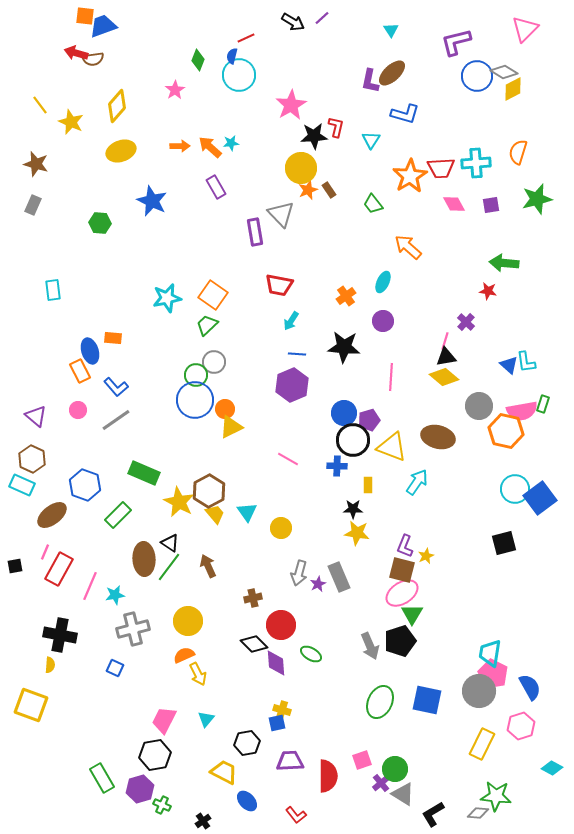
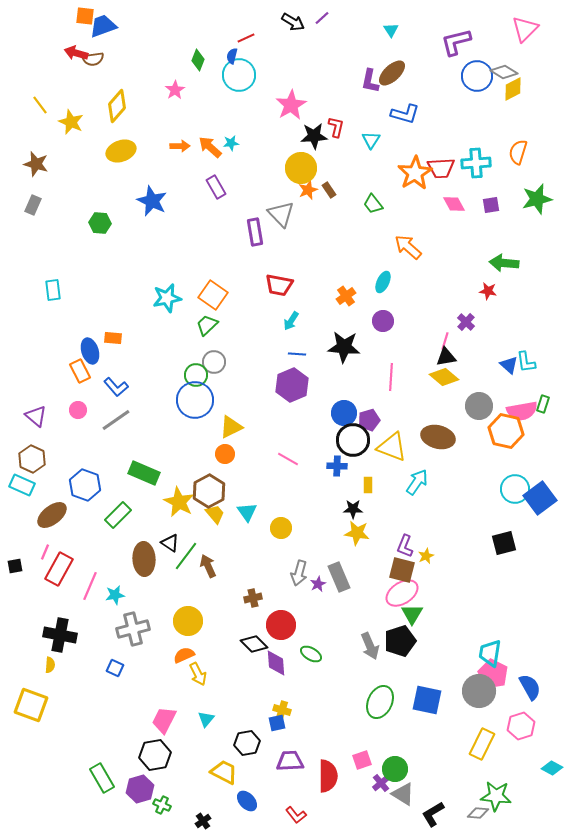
orange star at (410, 176): moved 5 px right, 3 px up
orange circle at (225, 409): moved 45 px down
green line at (169, 567): moved 17 px right, 11 px up
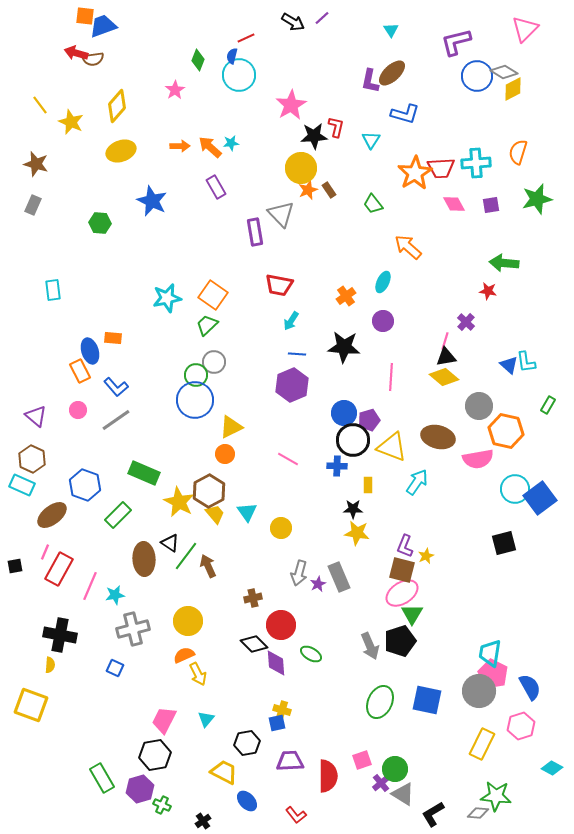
green rectangle at (543, 404): moved 5 px right, 1 px down; rotated 12 degrees clockwise
pink semicircle at (522, 411): moved 44 px left, 48 px down
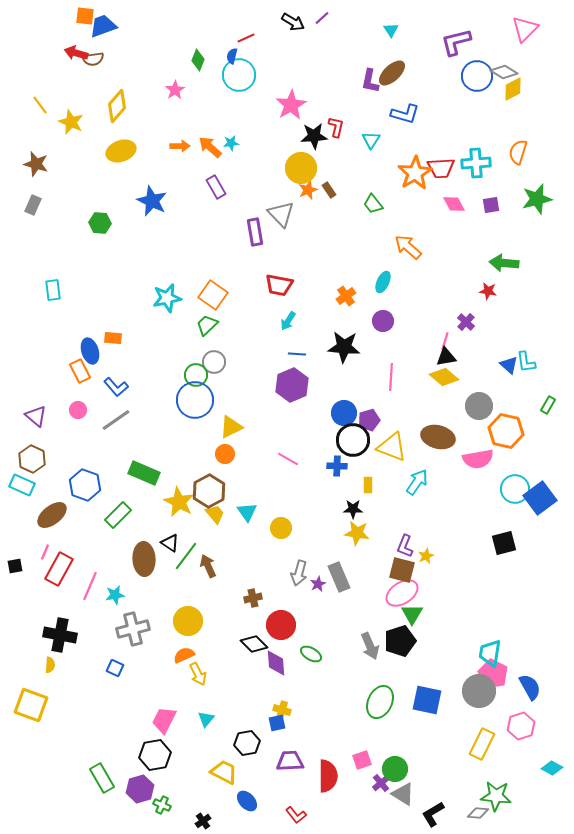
cyan arrow at (291, 321): moved 3 px left
